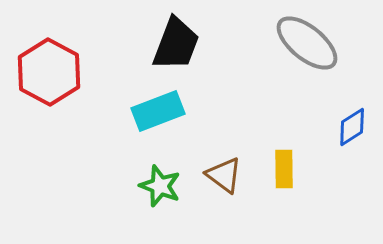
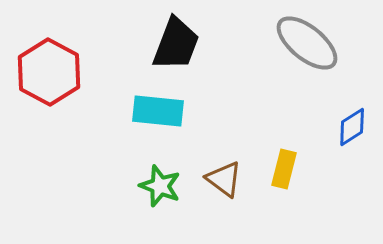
cyan rectangle: rotated 27 degrees clockwise
yellow rectangle: rotated 15 degrees clockwise
brown triangle: moved 4 px down
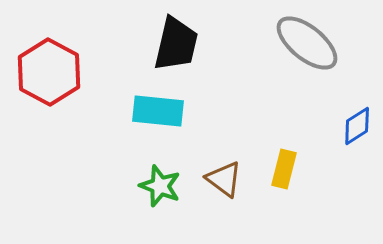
black trapezoid: rotated 8 degrees counterclockwise
blue diamond: moved 5 px right, 1 px up
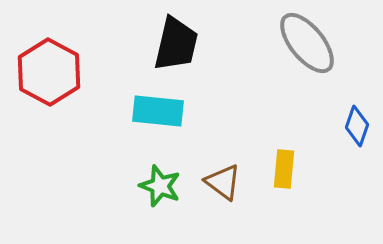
gray ellipse: rotated 12 degrees clockwise
blue diamond: rotated 39 degrees counterclockwise
yellow rectangle: rotated 9 degrees counterclockwise
brown triangle: moved 1 px left, 3 px down
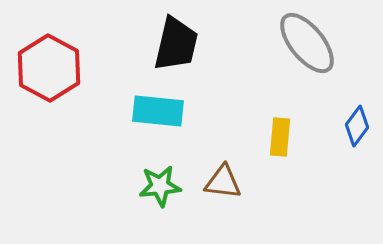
red hexagon: moved 4 px up
blue diamond: rotated 18 degrees clockwise
yellow rectangle: moved 4 px left, 32 px up
brown triangle: rotated 30 degrees counterclockwise
green star: rotated 27 degrees counterclockwise
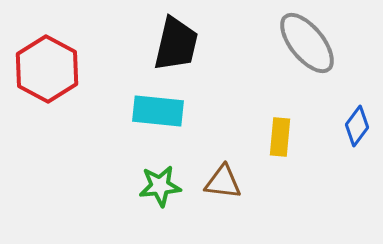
red hexagon: moved 2 px left, 1 px down
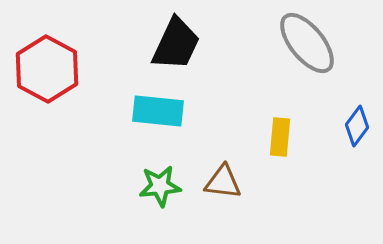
black trapezoid: rotated 12 degrees clockwise
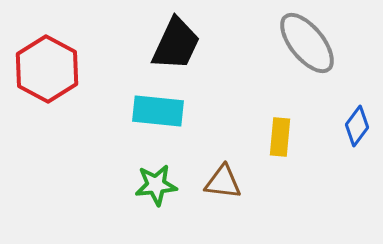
green star: moved 4 px left, 1 px up
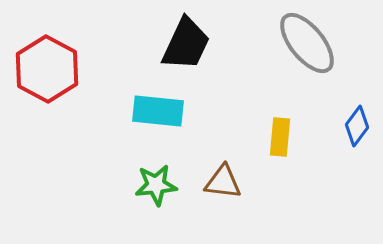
black trapezoid: moved 10 px right
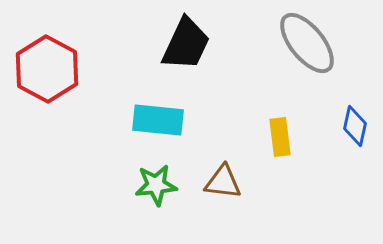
cyan rectangle: moved 9 px down
blue diamond: moved 2 px left; rotated 24 degrees counterclockwise
yellow rectangle: rotated 12 degrees counterclockwise
